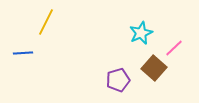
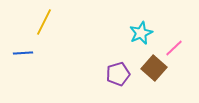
yellow line: moved 2 px left
purple pentagon: moved 6 px up
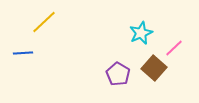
yellow line: rotated 20 degrees clockwise
purple pentagon: rotated 25 degrees counterclockwise
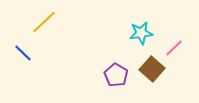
cyan star: rotated 15 degrees clockwise
blue line: rotated 48 degrees clockwise
brown square: moved 2 px left, 1 px down
purple pentagon: moved 2 px left, 1 px down
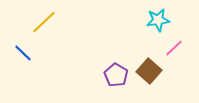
cyan star: moved 17 px right, 13 px up
brown square: moved 3 px left, 2 px down
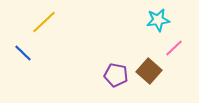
purple pentagon: rotated 20 degrees counterclockwise
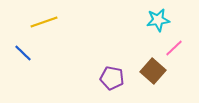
yellow line: rotated 24 degrees clockwise
brown square: moved 4 px right
purple pentagon: moved 4 px left, 3 px down
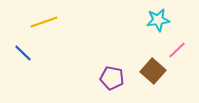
pink line: moved 3 px right, 2 px down
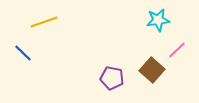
brown square: moved 1 px left, 1 px up
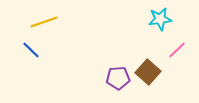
cyan star: moved 2 px right, 1 px up
blue line: moved 8 px right, 3 px up
brown square: moved 4 px left, 2 px down
purple pentagon: moved 6 px right; rotated 15 degrees counterclockwise
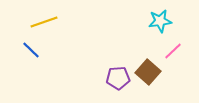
cyan star: moved 2 px down
pink line: moved 4 px left, 1 px down
